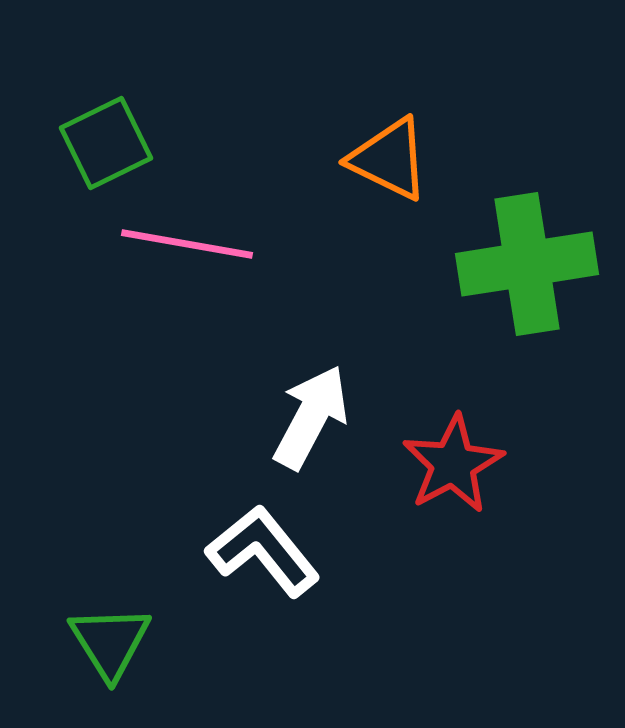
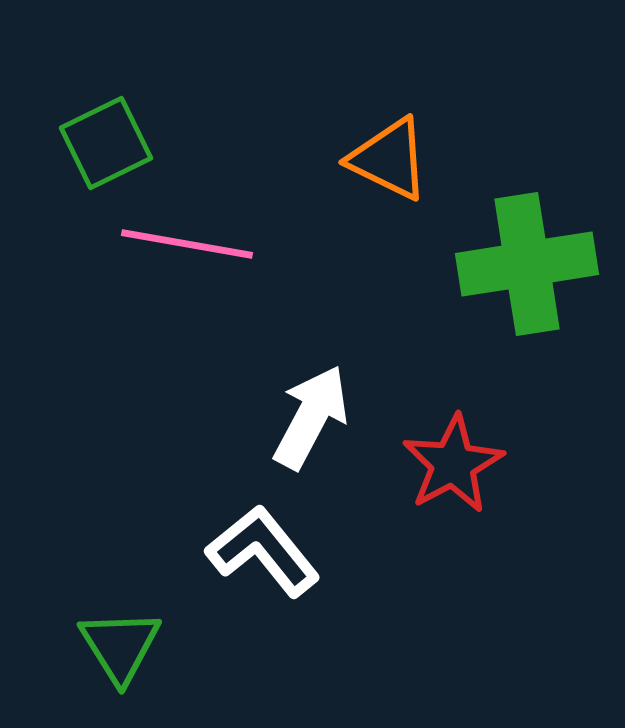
green triangle: moved 10 px right, 4 px down
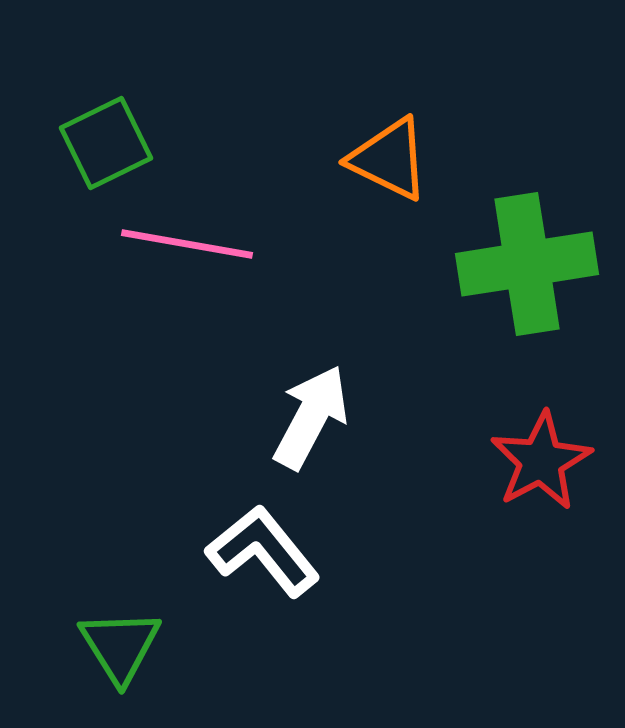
red star: moved 88 px right, 3 px up
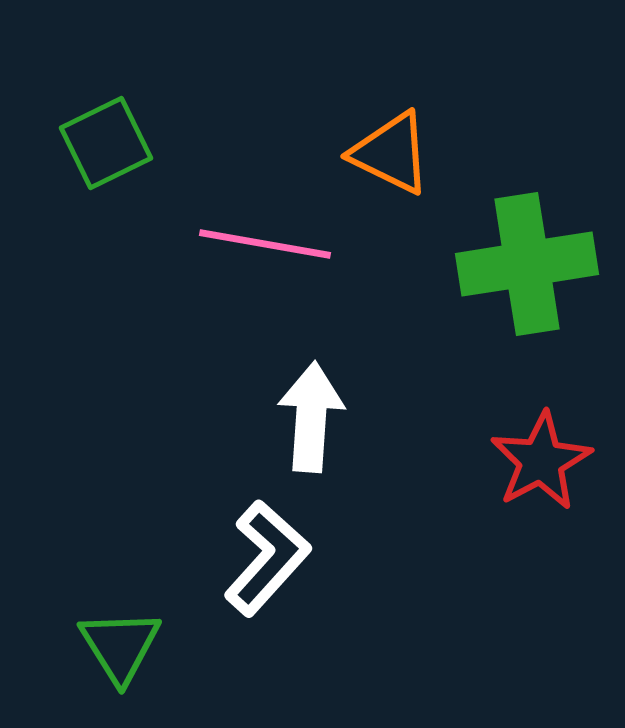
orange triangle: moved 2 px right, 6 px up
pink line: moved 78 px right
white arrow: rotated 24 degrees counterclockwise
white L-shape: moved 4 px right, 7 px down; rotated 81 degrees clockwise
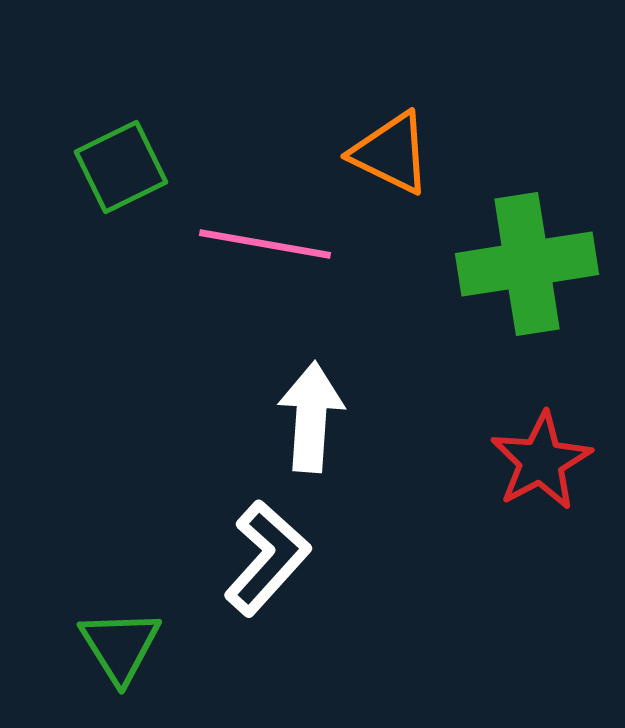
green square: moved 15 px right, 24 px down
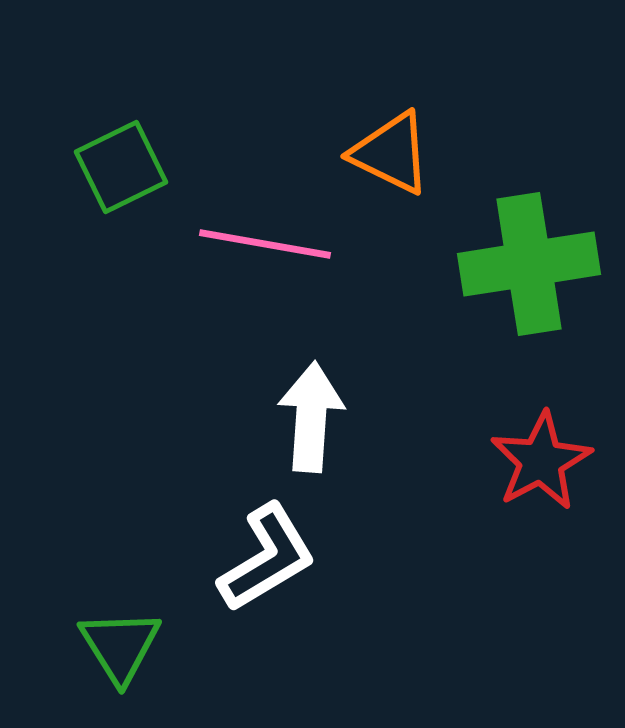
green cross: moved 2 px right
white L-shape: rotated 17 degrees clockwise
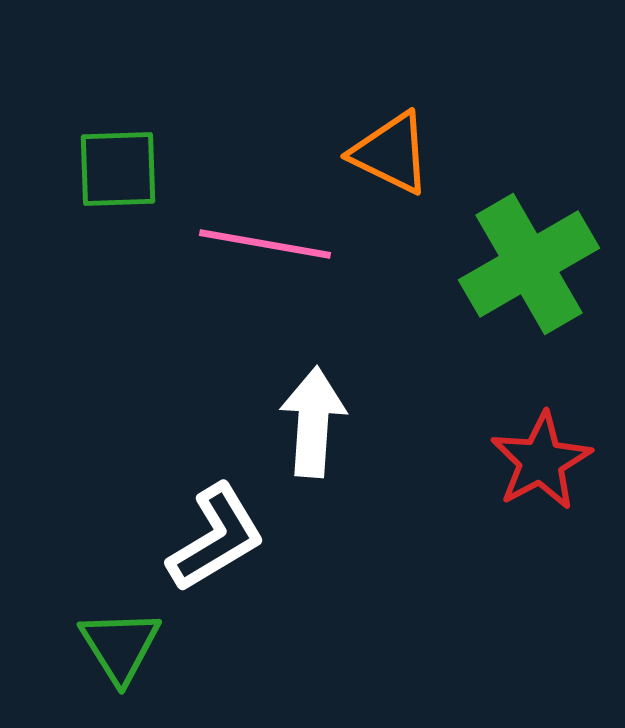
green square: moved 3 px left, 2 px down; rotated 24 degrees clockwise
green cross: rotated 21 degrees counterclockwise
white arrow: moved 2 px right, 5 px down
white L-shape: moved 51 px left, 20 px up
